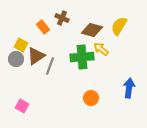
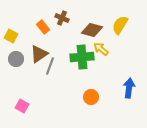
yellow semicircle: moved 1 px right, 1 px up
yellow square: moved 10 px left, 9 px up
brown triangle: moved 3 px right, 2 px up
orange circle: moved 1 px up
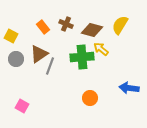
brown cross: moved 4 px right, 6 px down
blue arrow: rotated 90 degrees counterclockwise
orange circle: moved 1 px left, 1 px down
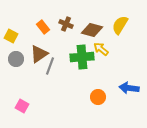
orange circle: moved 8 px right, 1 px up
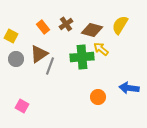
brown cross: rotated 32 degrees clockwise
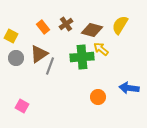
gray circle: moved 1 px up
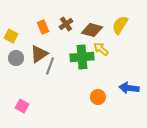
orange rectangle: rotated 16 degrees clockwise
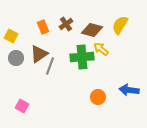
blue arrow: moved 2 px down
